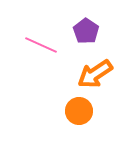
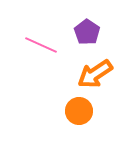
purple pentagon: moved 1 px right, 1 px down
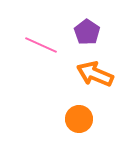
orange arrow: rotated 57 degrees clockwise
orange circle: moved 8 px down
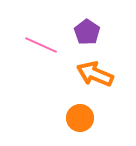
orange circle: moved 1 px right, 1 px up
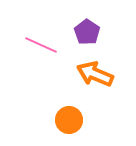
orange circle: moved 11 px left, 2 px down
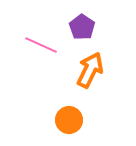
purple pentagon: moved 5 px left, 5 px up
orange arrow: moved 5 px left, 4 px up; rotated 93 degrees clockwise
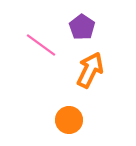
pink line: rotated 12 degrees clockwise
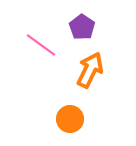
orange circle: moved 1 px right, 1 px up
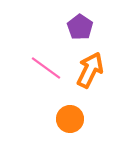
purple pentagon: moved 2 px left
pink line: moved 5 px right, 23 px down
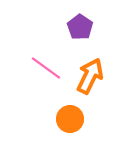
orange arrow: moved 6 px down
